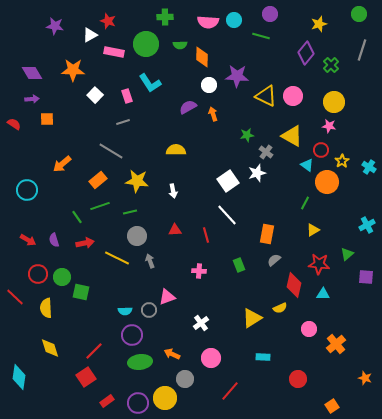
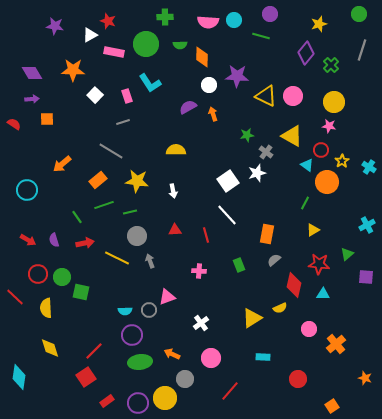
green line at (100, 206): moved 4 px right, 1 px up
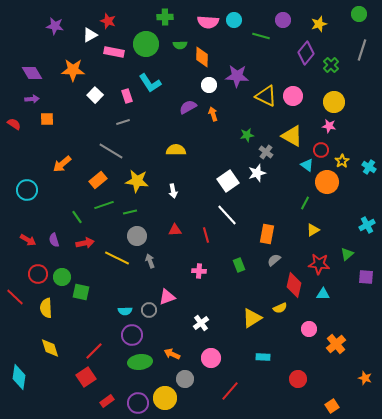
purple circle at (270, 14): moved 13 px right, 6 px down
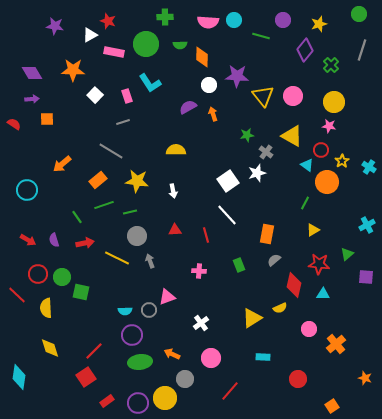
purple diamond at (306, 53): moved 1 px left, 3 px up
yellow triangle at (266, 96): moved 3 px left; rotated 25 degrees clockwise
red line at (15, 297): moved 2 px right, 2 px up
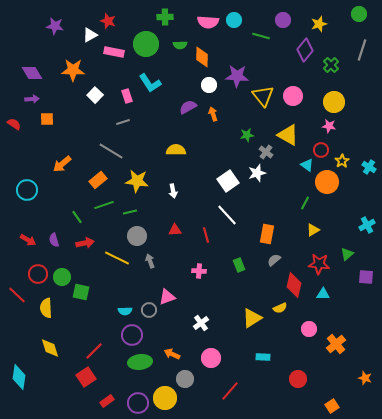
yellow triangle at (292, 136): moved 4 px left, 1 px up
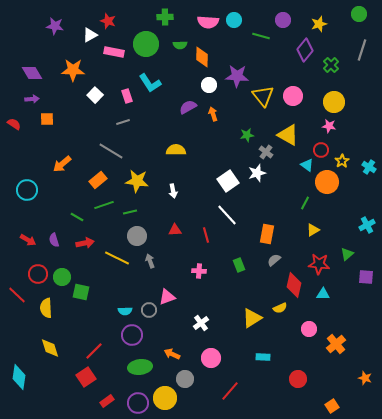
green line at (77, 217): rotated 24 degrees counterclockwise
green ellipse at (140, 362): moved 5 px down
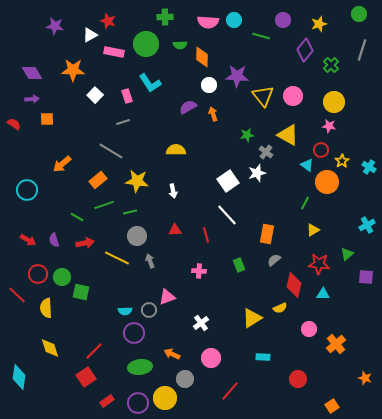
purple circle at (132, 335): moved 2 px right, 2 px up
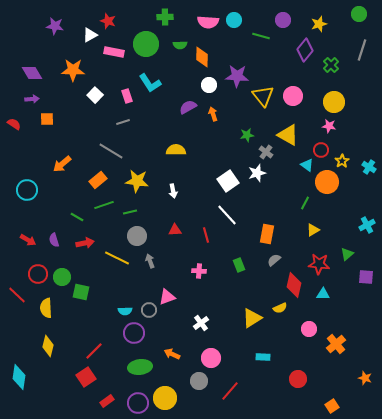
yellow diamond at (50, 348): moved 2 px left, 2 px up; rotated 30 degrees clockwise
gray circle at (185, 379): moved 14 px right, 2 px down
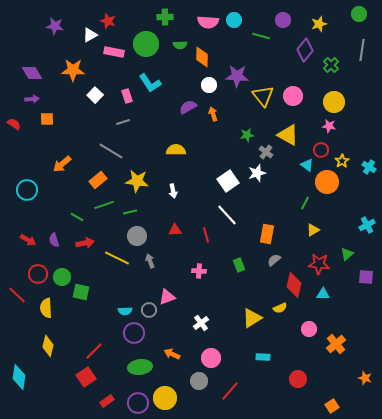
gray line at (362, 50): rotated 10 degrees counterclockwise
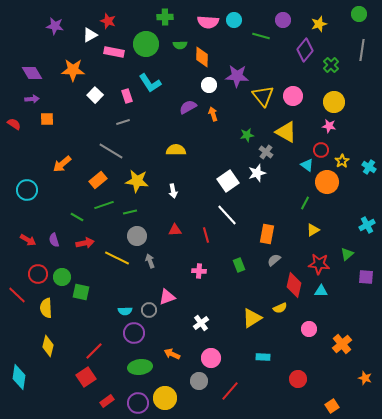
yellow triangle at (288, 135): moved 2 px left, 3 px up
cyan triangle at (323, 294): moved 2 px left, 3 px up
orange cross at (336, 344): moved 6 px right
